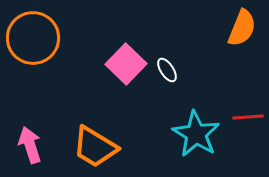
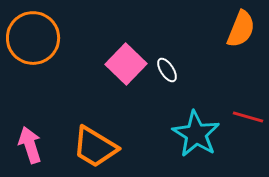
orange semicircle: moved 1 px left, 1 px down
red line: rotated 20 degrees clockwise
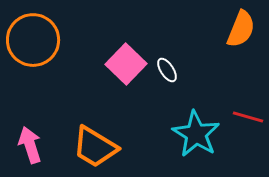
orange circle: moved 2 px down
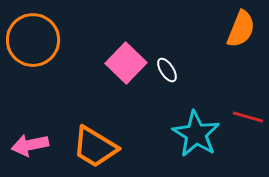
pink square: moved 1 px up
pink arrow: rotated 84 degrees counterclockwise
